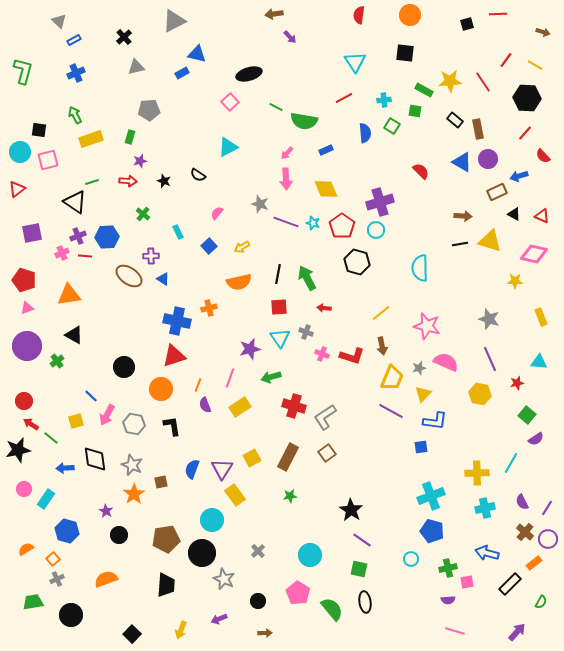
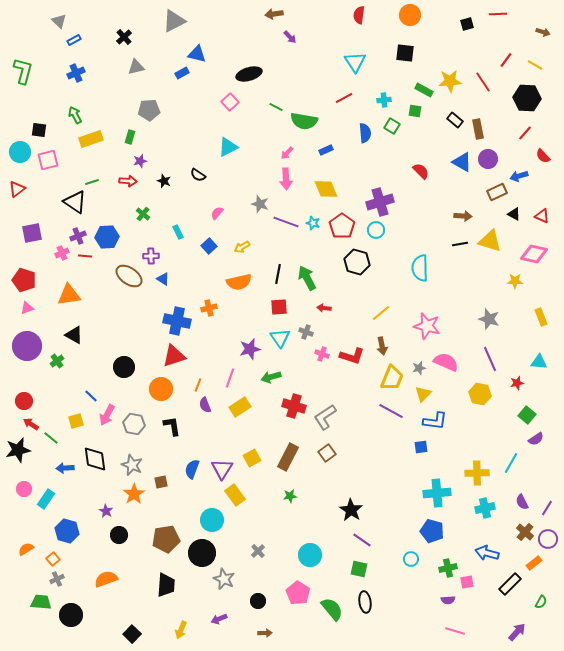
cyan cross at (431, 496): moved 6 px right, 3 px up; rotated 16 degrees clockwise
green trapezoid at (33, 602): moved 8 px right; rotated 15 degrees clockwise
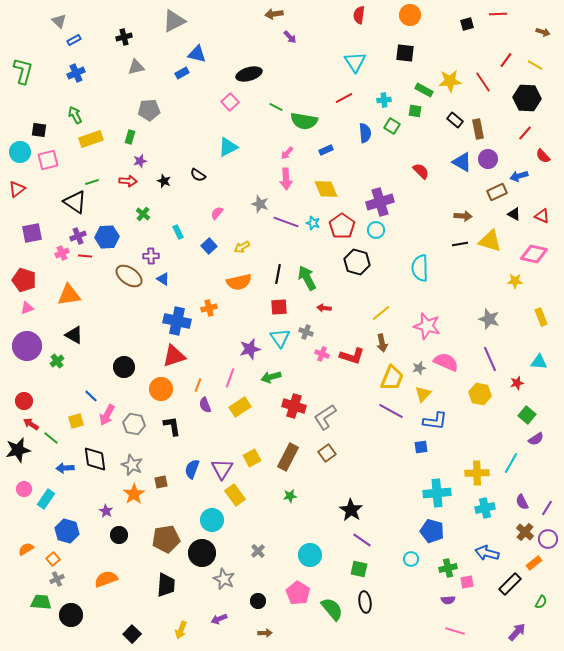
black cross at (124, 37): rotated 28 degrees clockwise
brown arrow at (382, 346): moved 3 px up
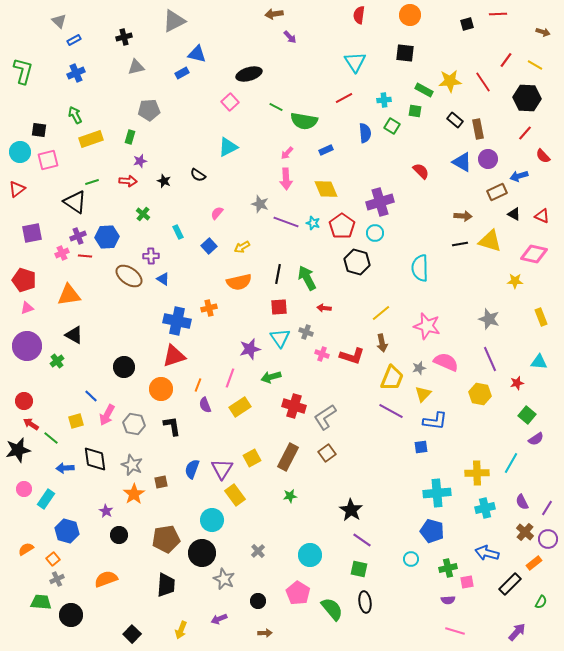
cyan circle at (376, 230): moved 1 px left, 3 px down
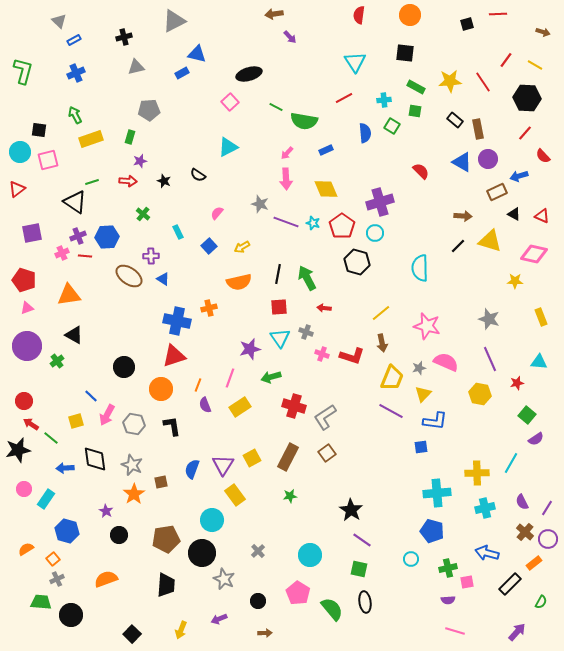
green rectangle at (424, 90): moved 8 px left, 3 px up
black line at (460, 244): moved 2 px left, 2 px down; rotated 35 degrees counterclockwise
purple triangle at (222, 469): moved 1 px right, 4 px up
